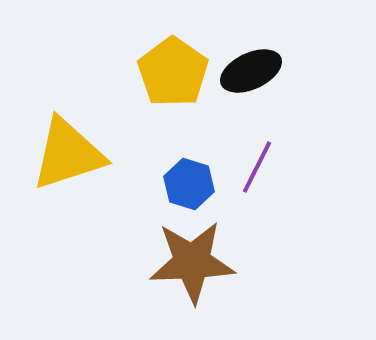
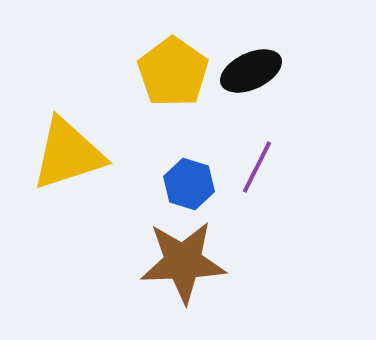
brown star: moved 9 px left
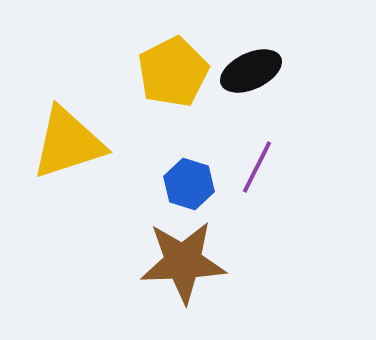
yellow pentagon: rotated 10 degrees clockwise
yellow triangle: moved 11 px up
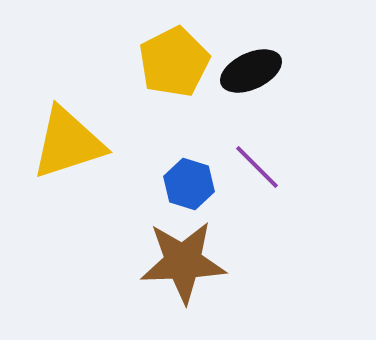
yellow pentagon: moved 1 px right, 10 px up
purple line: rotated 72 degrees counterclockwise
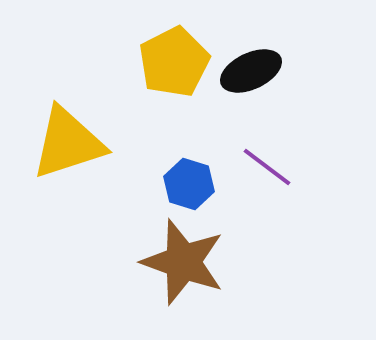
purple line: moved 10 px right; rotated 8 degrees counterclockwise
brown star: rotated 22 degrees clockwise
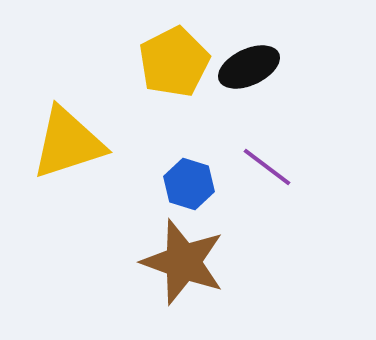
black ellipse: moved 2 px left, 4 px up
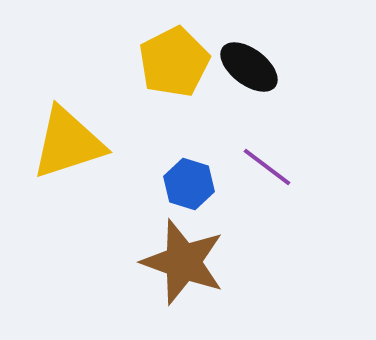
black ellipse: rotated 62 degrees clockwise
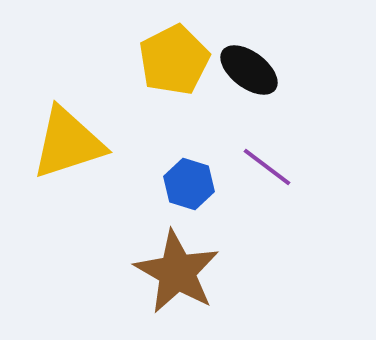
yellow pentagon: moved 2 px up
black ellipse: moved 3 px down
brown star: moved 6 px left, 10 px down; rotated 10 degrees clockwise
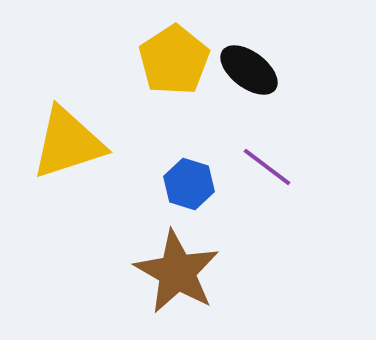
yellow pentagon: rotated 6 degrees counterclockwise
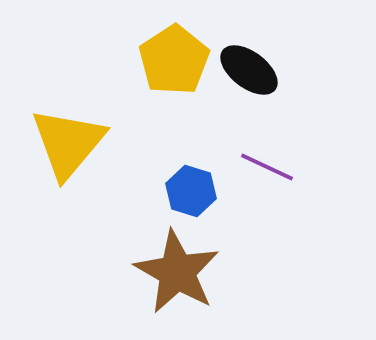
yellow triangle: rotated 32 degrees counterclockwise
purple line: rotated 12 degrees counterclockwise
blue hexagon: moved 2 px right, 7 px down
